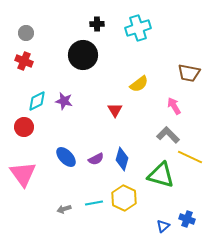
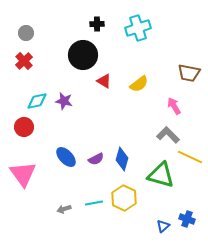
red cross: rotated 24 degrees clockwise
cyan diamond: rotated 15 degrees clockwise
red triangle: moved 11 px left, 29 px up; rotated 28 degrees counterclockwise
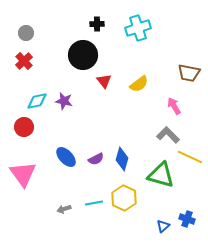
red triangle: rotated 21 degrees clockwise
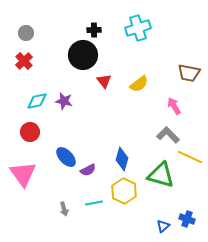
black cross: moved 3 px left, 6 px down
red circle: moved 6 px right, 5 px down
purple semicircle: moved 8 px left, 11 px down
yellow hexagon: moved 7 px up
gray arrow: rotated 88 degrees counterclockwise
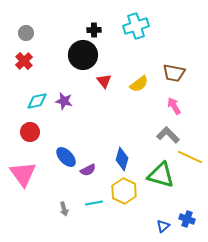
cyan cross: moved 2 px left, 2 px up
brown trapezoid: moved 15 px left
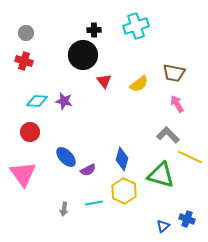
red cross: rotated 30 degrees counterclockwise
cyan diamond: rotated 15 degrees clockwise
pink arrow: moved 3 px right, 2 px up
gray arrow: rotated 24 degrees clockwise
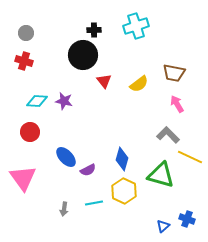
pink triangle: moved 4 px down
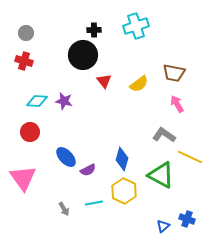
gray L-shape: moved 4 px left; rotated 10 degrees counterclockwise
green triangle: rotated 12 degrees clockwise
gray arrow: rotated 40 degrees counterclockwise
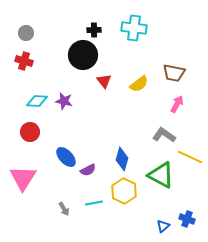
cyan cross: moved 2 px left, 2 px down; rotated 25 degrees clockwise
pink arrow: rotated 60 degrees clockwise
pink triangle: rotated 8 degrees clockwise
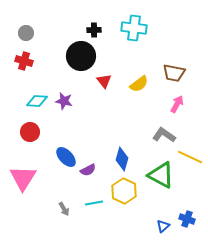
black circle: moved 2 px left, 1 px down
